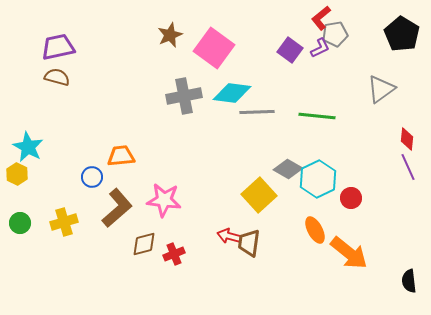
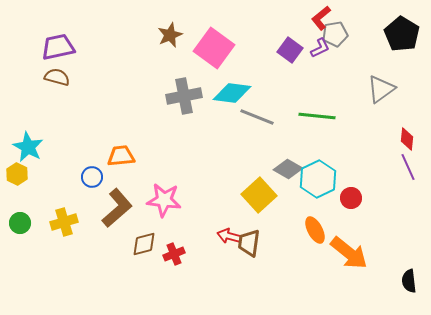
gray line: moved 5 px down; rotated 24 degrees clockwise
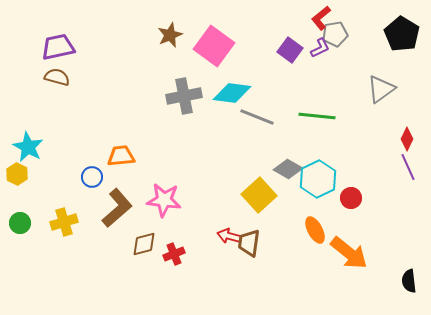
pink square: moved 2 px up
red diamond: rotated 20 degrees clockwise
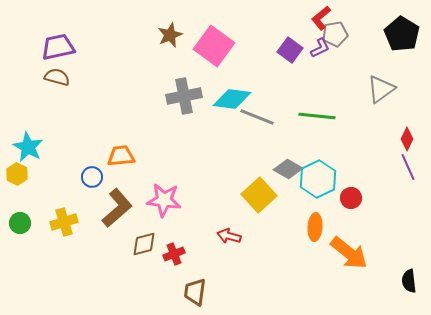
cyan diamond: moved 6 px down
orange ellipse: moved 3 px up; rotated 32 degrees clockwise
brown trapezoid: moved 54 px left, 49 px down
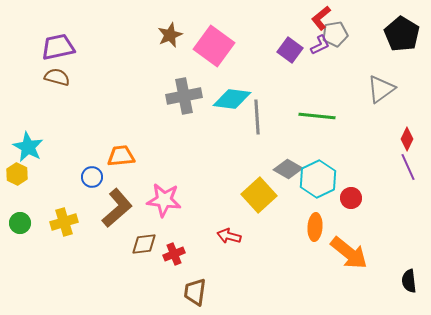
purple L-shape: moved 3 px up
gray line: rotated 64 degrees clockwise
brown diamond: rotated 8 degrees clockwise
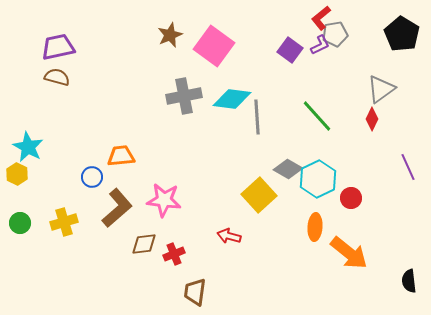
green line: rotated 42 degrees clockwise
red diamond: moved 35 px left, 20 px up
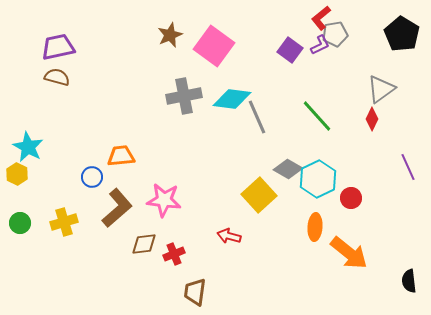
gray line: rotated 20 degrees counterclockwise
